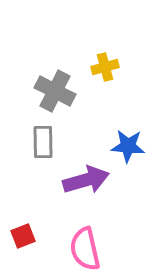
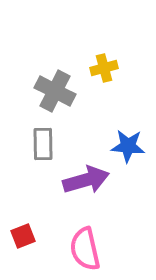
yellow cross: moved 1 px left, 1 px down
gray rectangle: moved 2 px down
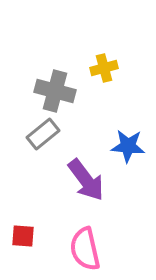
gray cross: rotated 12 degrees counterclockwise
gray rectangle: moved 10 px up; rotated 52 degrees clockwise
purple arrow: rotated 69 degrees clockwise
red square: rotated 25 degrees clockwise
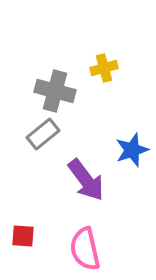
blue star: moved 4 px right, 4 px down; rotated 24 degrees counterclockwise
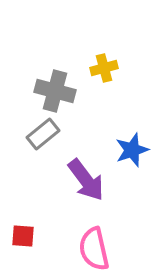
pink semicircle: moved 9 px right
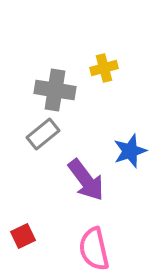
gray cross: moved 1 px up; rotated 6 degrees counterclockwise
blue star: moved 2 px left, 1 px down
red square: rotated 30 degrees counterclockwise
